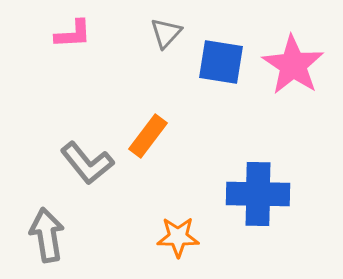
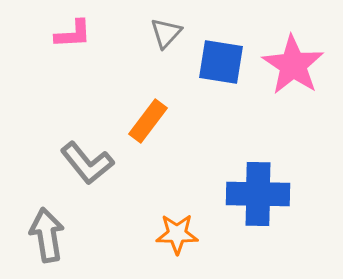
orange rectangle: moved 15 px up
orange star: moved 1 px left, 3 px up
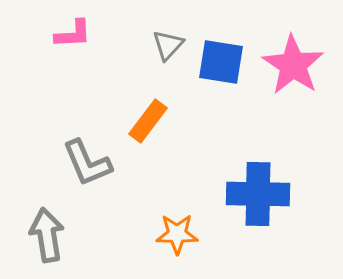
gray triangle: moved 2 px right, 12 px down
gray L-shape: rotated 16 degrees clockwise
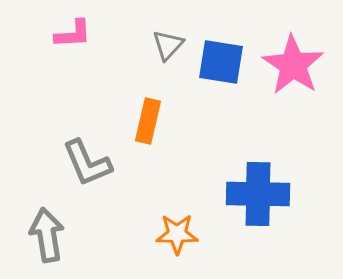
orange rectangle: rotated 24 degrees counterclockwise
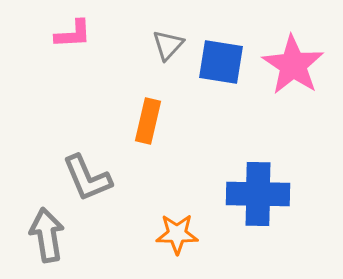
gray L-shape: moved 15 px down
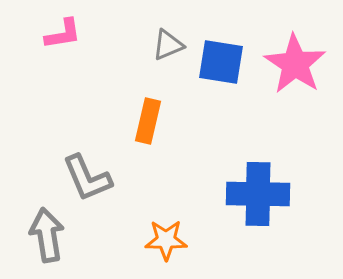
pink L-shape: moved 10 px left; rotated 6 degrees counterclockwise
gray triangle: rotated 24 degrees clockwise
pink star: moved 2 px right, 1 px up
orange star: moved 11 px left, 6 px down
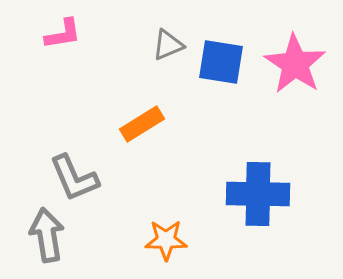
orange rectangle: moved 6 px left, 3 px down; rotated 45 degrees clockwise
gray L-shape: moved 13 px left
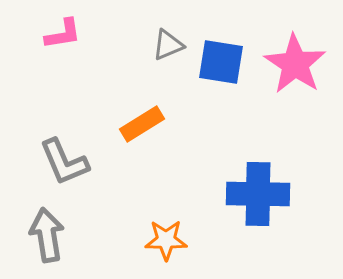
gray L-shape: moved 10 px left, 16 px up
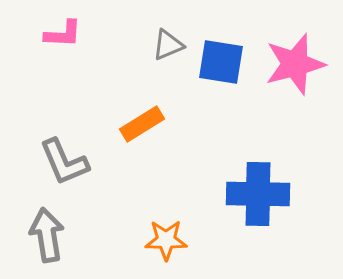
pink L-shape: rotated 12 degrees clockwise
pink star: rotated 24 degrees clockwise
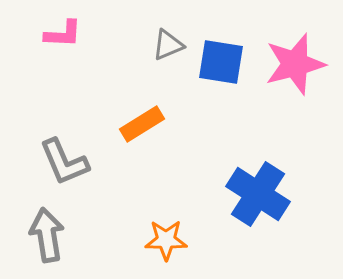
blue cross: rotated 32 degrees clockwise
